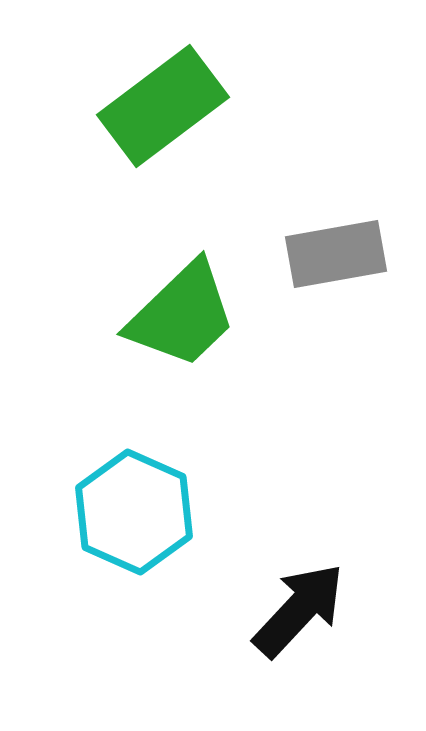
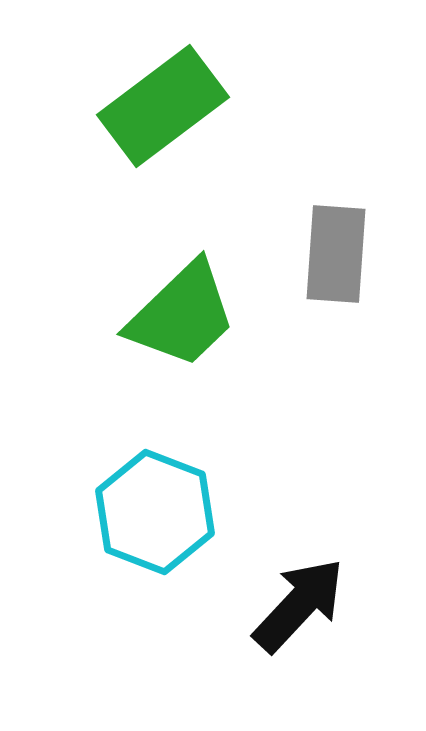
gray rectangle: rotated 76 degrees counterclockwise
cyan hexagon: moved 21 px right; rotated 3 degrees counterclockwise
black arrow: moved 5 px up
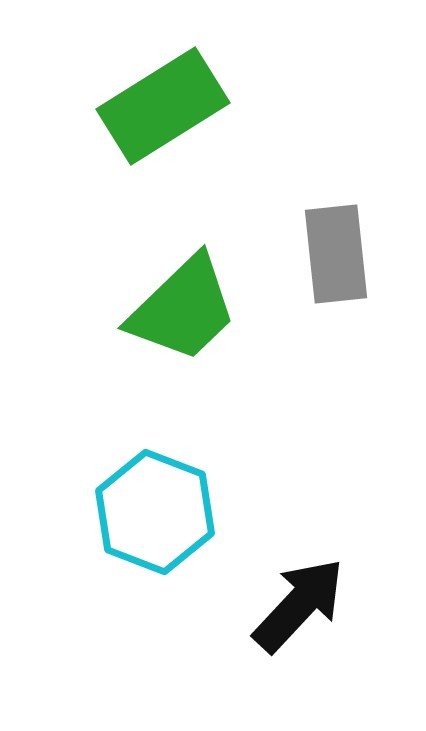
green rectangle: rotated 5 degrees clockwise
gray rectangle: rotated 10 degrees counterclockwise
green trapezoid: moved 1 px right, 6 px up
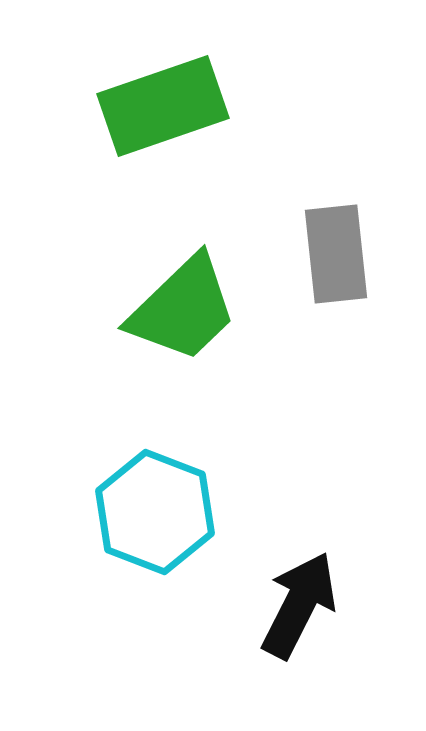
green rectangle: rotated 13 degrees clockwise
black arrow: rotated 16 degrees counterclockwise
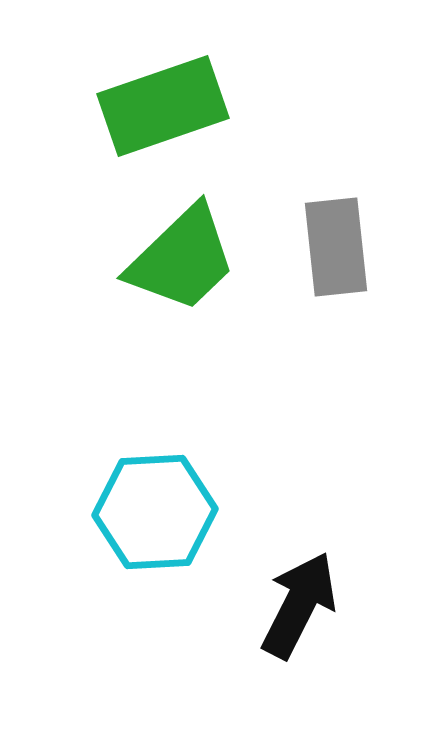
gray rectangle: moved 7 px up
green trapezoid: moved 1 px left, 50 px up
cyan hexagon: rotated 24 degrees counterclockwise
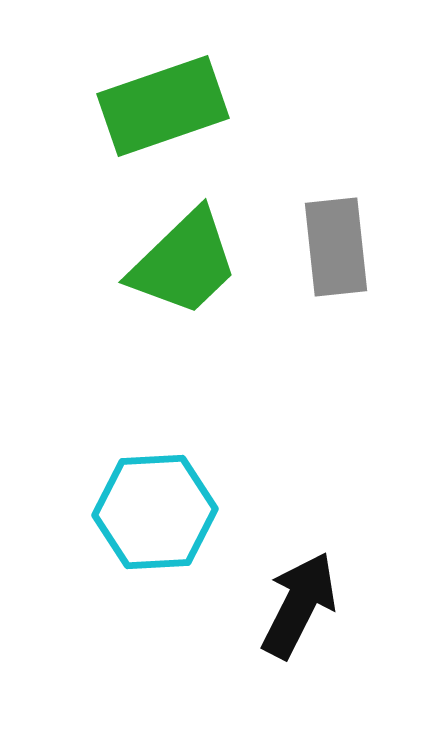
green trapezoid: moved 2 px right, 4 px down
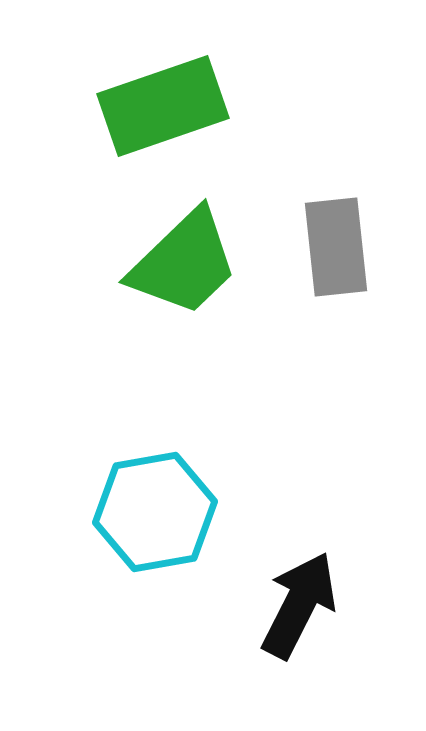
cyan hexagon: rotated 7 degrees counterclockwise
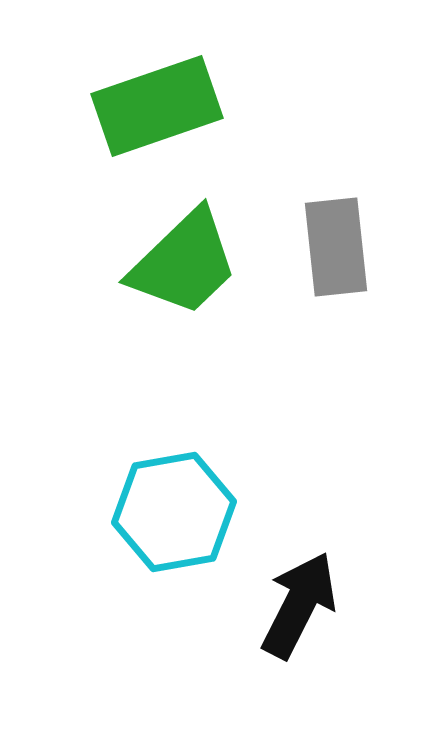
green rectangle: moved 6 px left
cyan hexagon: moved 19 px right
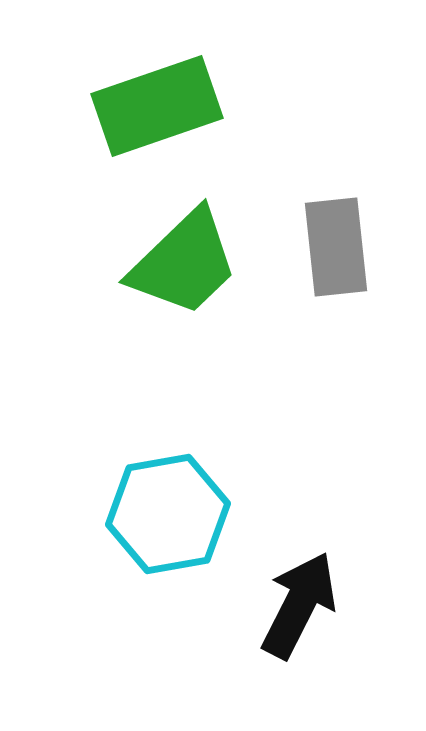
cyan hexagon: moved 6 px left, 2 px down
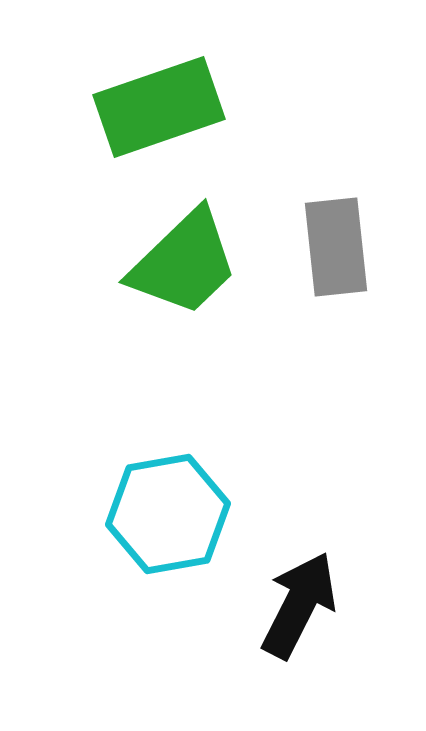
green rectangle: moved 2 px right, 1 px down
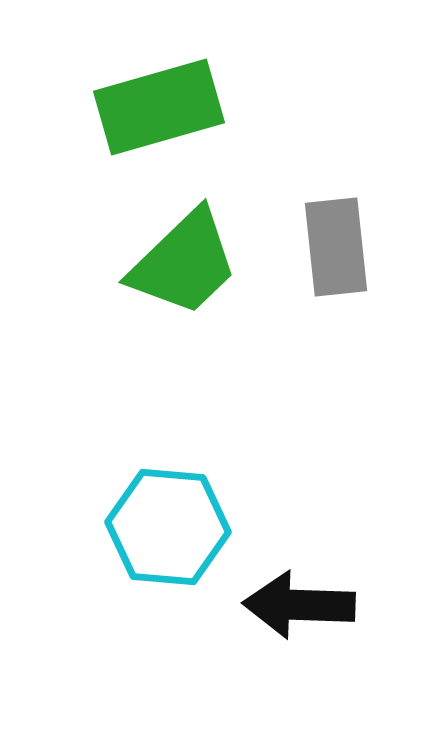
green rectangle: rotated 3 degrees clockwise
cyan hexagon: moved 13 px down; rotated 15 degrees clockwise
black arrow: rotated 115 degrees counterclockwise
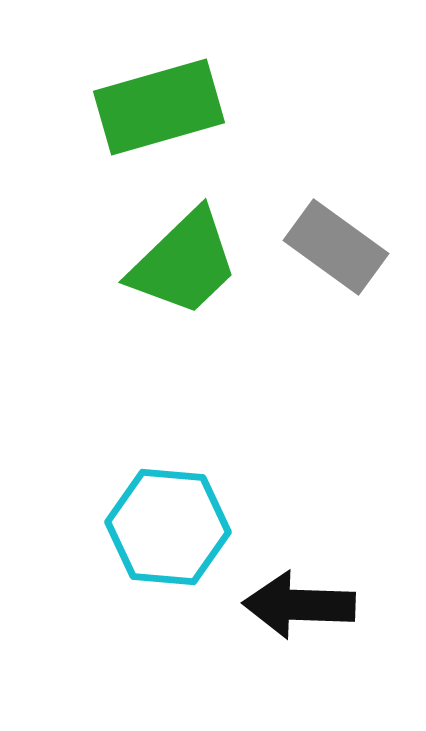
gray rectangle: rotated 48 degrees counterclockwise
